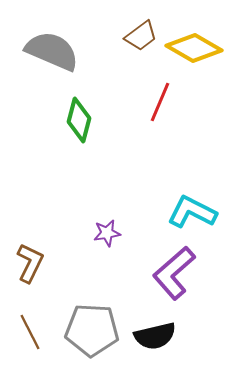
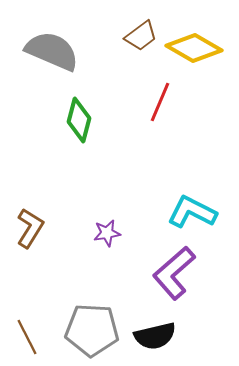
brown L-shape: moved 35 px up; rotated 6 degrees clockwise
brown line: moved 3 px left, 5 px down
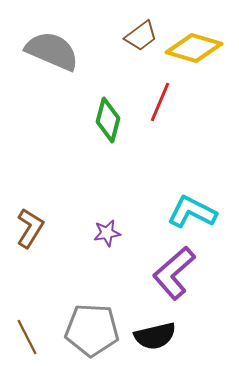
yellow diamond: rotated 14 degrees counterclockwise
green diamond: moved 29 px right
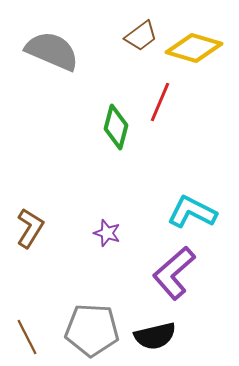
green diamond: moved 8 px right, 7 px down
purple star: rotated 28 degrees clockwise
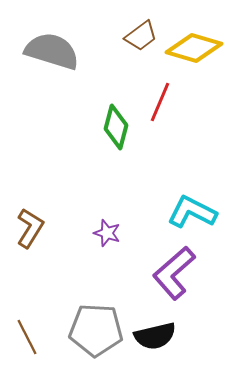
gray semicircle: rotated 6 degrees counterclockwise
gray pentagon: moved 4 px right
